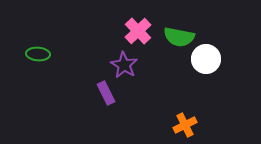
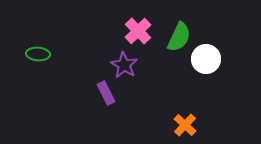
green semicircle: rotated 76 degrees counterclockwise
orange cross: rotated 20 degrees counterclockwise
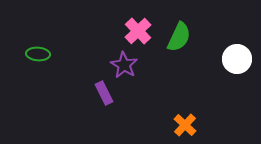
white circle: moved 31 px right
purple rectangle: moved 2 px left
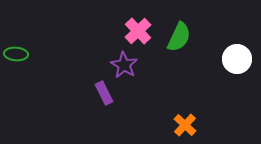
green ellipse: moved 22 px left
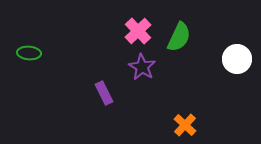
green ellipse: moved 13 px right, 1 px up
purple star: moved 18 px right, 2 px down
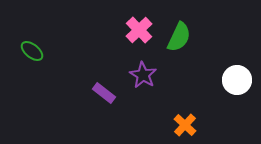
pink cross: moved 1 px right, 1 px up
green ellipse: moved 3 px right, 2 px up; rotated 35 degrees clockwise
white circle: moved 21 px down
purple star: moved 1 px right, 8 px down
purple rectangle: rotated 25 degrees counterclockwise
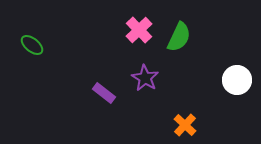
green ellipse: moved 6 px up
purple star: moved 2 px right, 3 px down
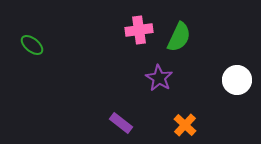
pink cross: rotated 36 degrees clockwise
purple star: moved 14 px right
purple rectangle: moved 17 px right, 30 px down
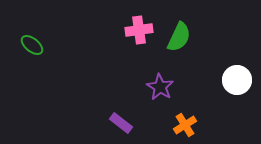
purple star: moved 1 px right, 9 px down
orange cross: rotated 15 degrees clockwise
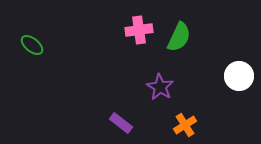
white circle: moved 2 px right, 4 px up
